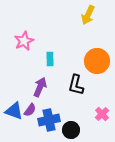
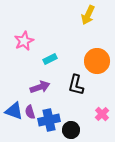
cyan rectangle: rotated 64 degrees clockwise
purple arrow: rotated 48 degrees clockwise
purple semicircle: moved 2 px down; rotated 128 degrees clockwise
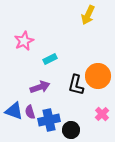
orange circle: moved 1 px right, 15 px down
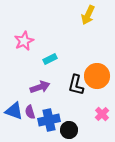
orange circle: moved 1 px left
black circle: moved 2 px left
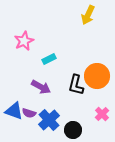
cyan rectangle: moved 1 px left
purple arrow: moved 1 px right; rotated 48 degrees clockwise
purple semicircle: moved 1 px left, 1 px down; rotated 56 degrees counterclockwise
blue cross: rotated 30 degrees counterclockwise
black circle: moved 4 px right
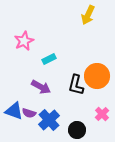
black circle: moved 4 px right
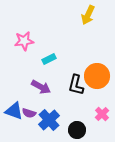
pink star: rotated 18 degrees clockwise
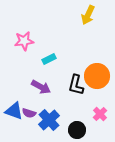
pink cross: moved 2 px left
